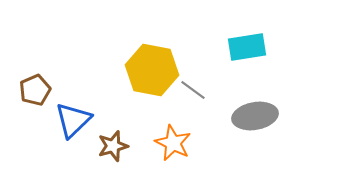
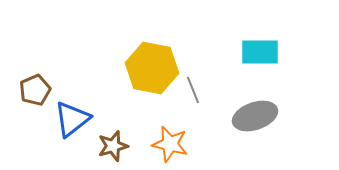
cyan rectangle: moved 13 px right, 5 px down; rotated 9 degrees clockwise
yellow hexagon: moved 2 px up
gray line: rotated 32 degrees clockwise
gray ellipse: rotated 9 degrees counterclockwise
blue triangle: moved 1 px left, 1 px up; rotated 6 degrees clockwise
orange star: moved 3 px left, 1 px down; rotated 12 degrees counterclockwise
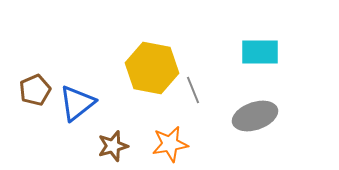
blue triangle: moved 5 px right, 16 px up
orange star: rotated 24 degrees counterclockwise
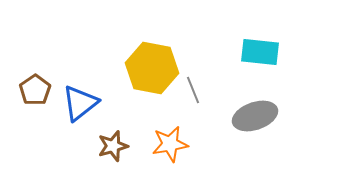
cyan rectangle: rotated 6 degrees clockwise
brown pentagon: rotated 12 degrees counterclockwise
blue triangle: moved 3 px right
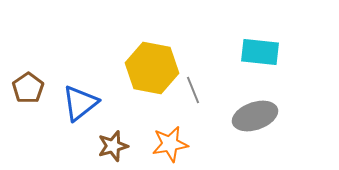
brown pentagon: moved 7 px left, 2 px up
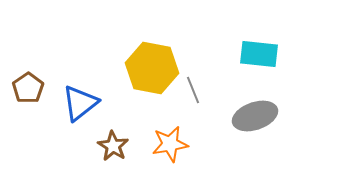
cyan rectangle: moved 1 px left, 2 px down
brown star: rotated 24 degrees counterclockwise
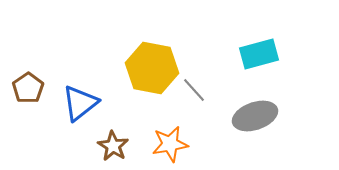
cyan rectangle: rotated 21 degrees counterclockwise
gray line: moved 1 px right; rotated 20 degrees counterclockwise
